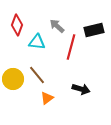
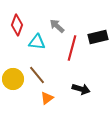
black rectangle: moved 4 px right, 7 px down
red line: moved 1 px right, 1 px down
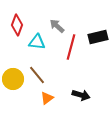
red line: moved 1 px left, 1 px up
black arrow: moved 6 px down
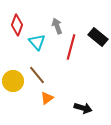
gray arrow: rotated 28 degrees clockwise
black rectangle: rotated 54 degrees clockwise
cyan triangle: rotated 42 degrees clockwise
yellow circle: moved 2 px down
black arrow: moved 2 px right, 13 px down
